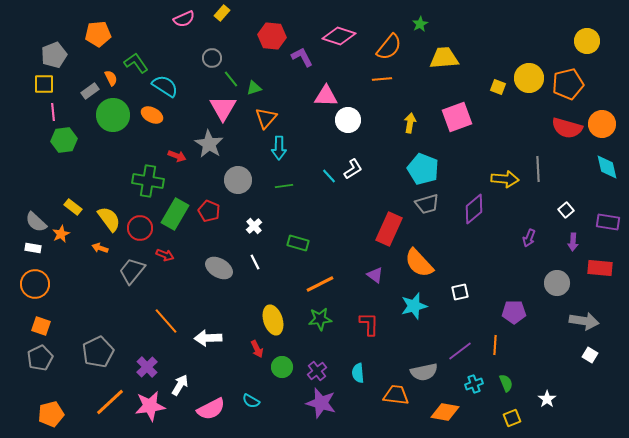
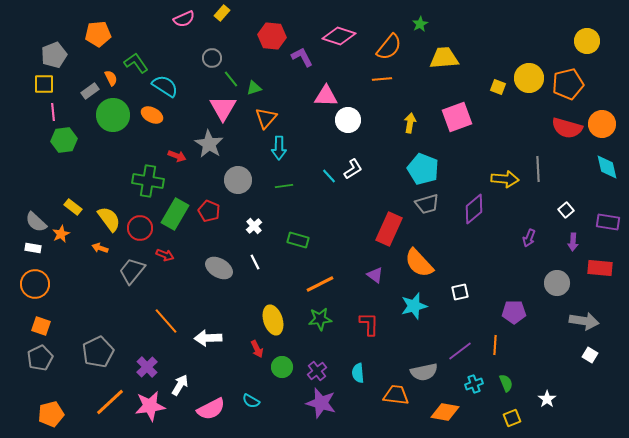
green rectangle at (298, 243): moved 3 px up
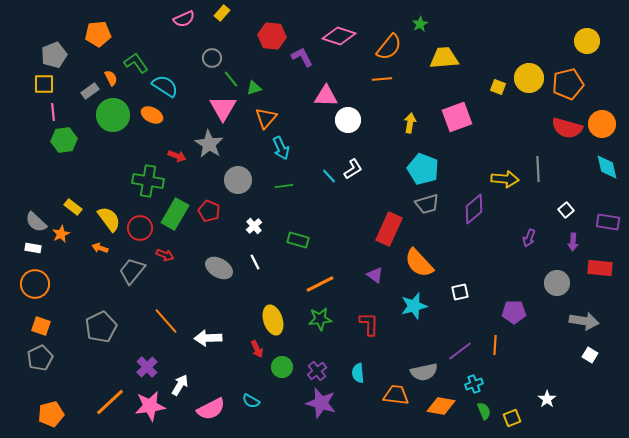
cyan arrow at (279, 148): moved 2 px right; rotated 25 degrees counterclockwise
gray pentagon at (98, 352): moved 3 px right, 25 px up
green semicircle at (506, 383): moved 22 px left, 28 px down
orange diamond at (445, 412): moved 4 px left, 6 px up
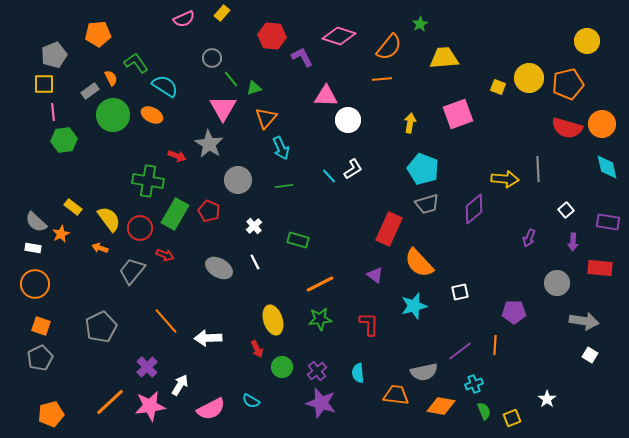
pink square at (457, 117): moved 1 px right, 3 px up
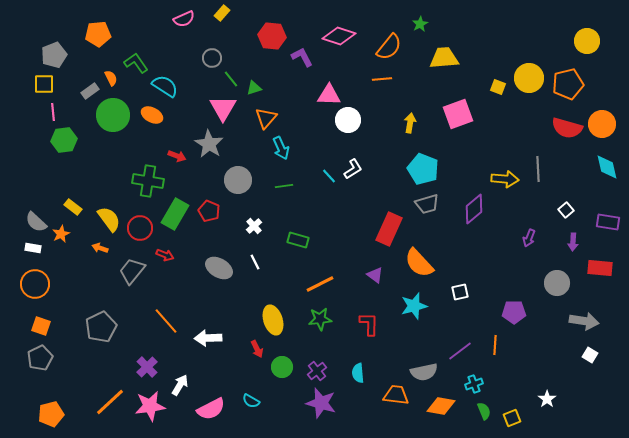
pink triangle at (326, 96): moved 3 px right, 1 px up
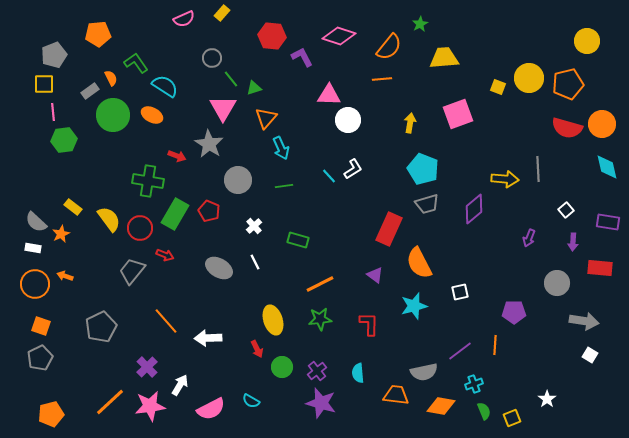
orange arrow at (100, 248): moved 35 px left, 28 px down
orange semicircle at (419, 263): rotated 16 degrees clockwise
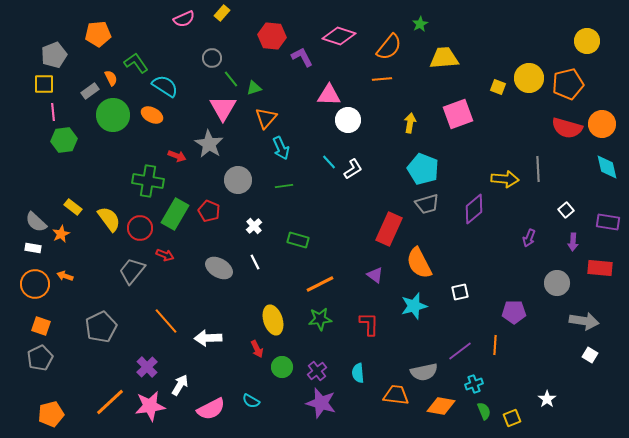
cyan line at (329, 176): moved 14 px up
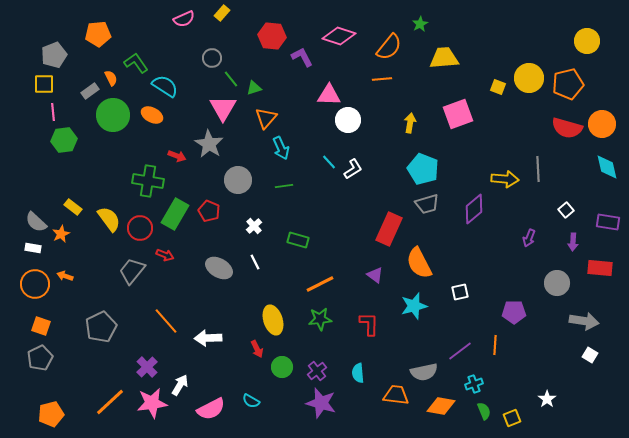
pink star at (150, 406): moved 2 px right, 3 px up
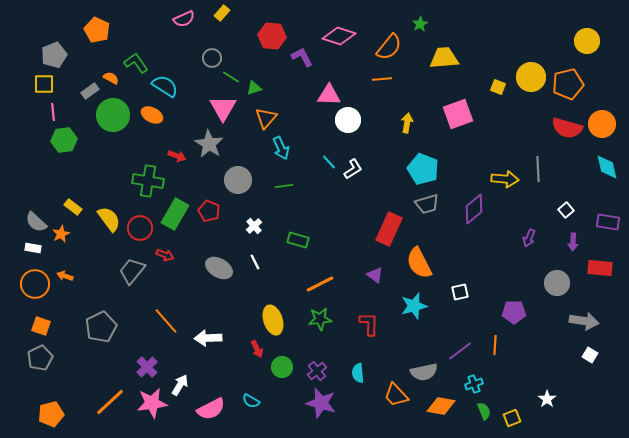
orange pentagon at (98, 34): moved 1 px left, 4 px up; rotated 30 degrees clockwise
orange semicircle at (111, 78): rotated 35 degrees counterclockwise
yellow circle at (529, 78): moved 2 px right, 1 px up
green line at (231, 79): moved 2 px up; rotated 18 degrees counterclockwise
yellow arrow at (410, 123): moved 3 px left
orange trapezoid at (396, 395): rotated 140 degrees counterclockwise
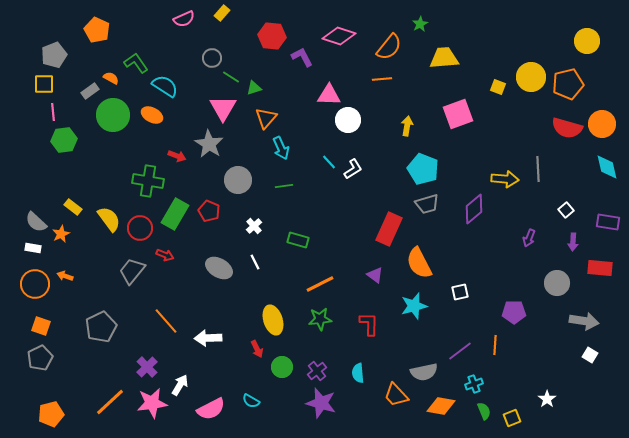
yellow arrow at (407, 123): moved 3 px down
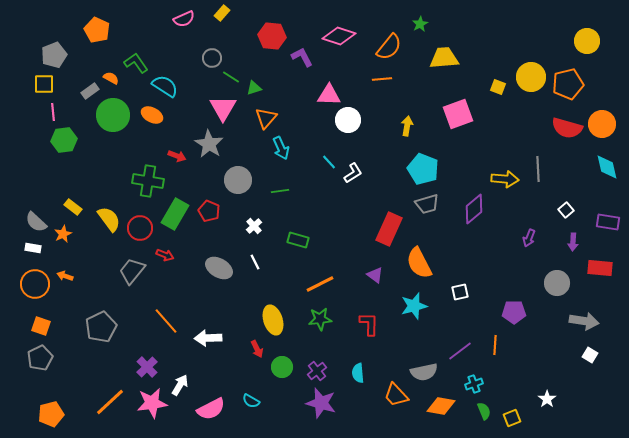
white L-shape at (353, 169): moved 4 px down
green line at (284, 186): moved 4 px left, 5 px down
orange star at (61, 234): moved 2 px right
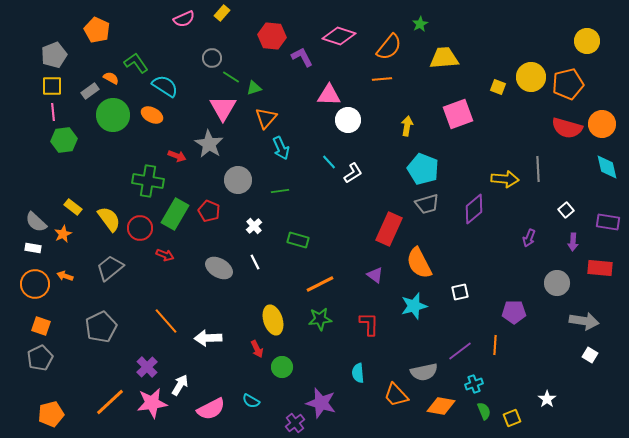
yellow square at (44, 84): moved 8 px right, 2 px down
gray trapezoid at (132, 271): moved 22 px left, 3 px up; rotated 12 degrees clockwise
purple cross at (317, 371): moved 22 px left, 52 px down
